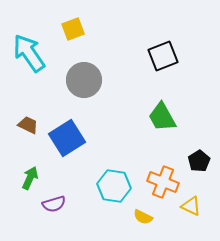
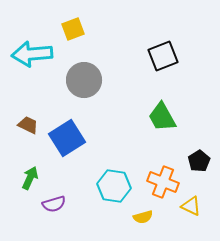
cyan arrow: moved 3 px right, 1 px down; rotated 60 degrees counterclockwise
yellow semicircle: rotated 42 degrees counterclockwise
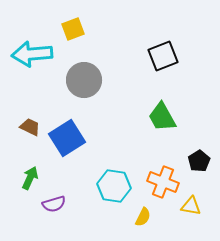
brown trapezoid: moved 2 px right, 2 px down
yellow triangle: rotated 15 degrees counterclockwise
yellow semicircle: rotated 48 degrees counterclockwise
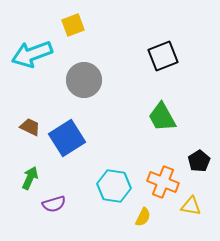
yellow square: moved 4 px up
cyan arrow: rotated 15 degrees counterclockwise
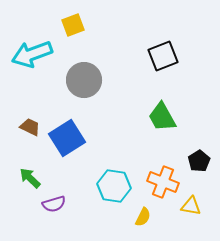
green arrow: rotated 70 degrees counterclockwise
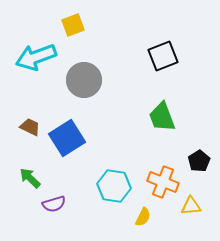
cyan arrow: moved 4 px right, 3 px down
green trapezoid: rotated 8 degrees clockwise
yellow triangle: rotated 15 degrees counterclockwise
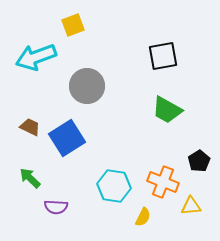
black square: rotated 12 degrees clockwise
gray circle: moved 3 px right, 6 px down
green trapezoid: moved 5 px right, 7 px up; rotated 40 degrees counterclockwise
purple semicircle: moved 2 px right, 3 px down; rotated 20 degrees clockwise
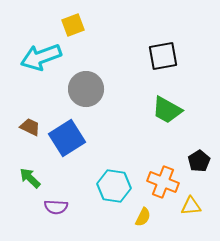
cyan arrow: moved 5 px right
gray circle: moved 1 px left, 3 px down
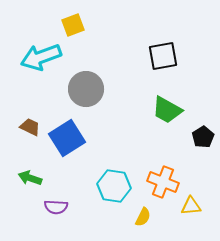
black pentagon: moved 4 px right, 24 px up
green arrow: rotated 25 degrees counterclockwise
